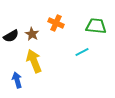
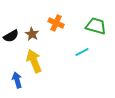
green trapezoid: rotated 10 degrees clockwise
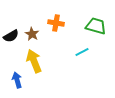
orange cross: rotated 14 degrees counterclockwise
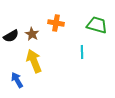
green trapezoid: moved 1 px right, 1 px up
cyan line: rotated 64 degrees counterclockwise
blue arrow: rotated 14 degrees counterclockwise
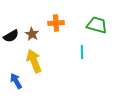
orange cross: rotated 14 degrees counterclockwise
blue arrow: moved 1 px left, 1 px down
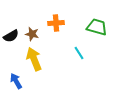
green trapezoid: moved 2 px down
brown star: rotated 16 degrees counterclockwise
cyan line: moved 3 px left, 1 px down; rotated 32 degrees counterclockwise
yellow arrow: moved 2 px up
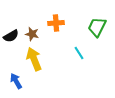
green trapezoid: rotated 80 degrees counterclockwise
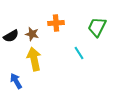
yellow arrow: rotated 10 degrees clockwise
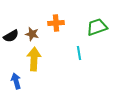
green trapezoid: rotated 45 degrees clockwise
cyan line: rotated 24 degrees clockwise
yellow arrow: rotated 15 degrees clockwise
blue arrow: rotated 14 degrees clockwise
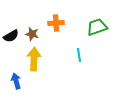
cyan line: moved 2 px down
